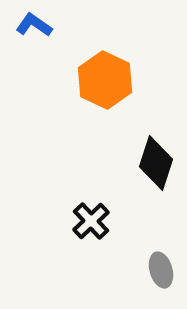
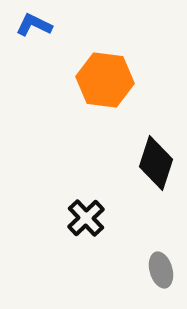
blue L-shape: rotated 9 degrees counterclockwise
orange hexagon: rotated 18 degrees counterclockwise
black cross: moved 5 px left, 3 px up
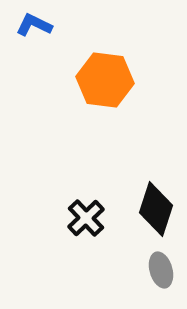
black diamond: moved 46 px down
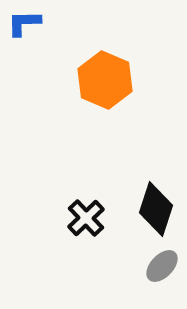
blue L-shape: moved 10 px left, 2 px up; rotated 27 degrees counterclockwise
orange hexagon: rotated 16 degrees clockwise
gray ellipse: moved 1 px right, 4 px up; rotated 60 degrees clockwise
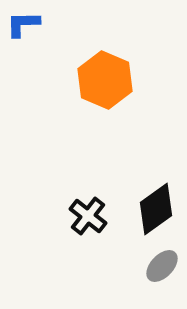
blue L-shape: moved 1 px left, 1 px down
black diamond: rotated 36 degrees clockwise
black cross: moved 2 px right, 2 px up; rotated 9 degrees counterclockwise
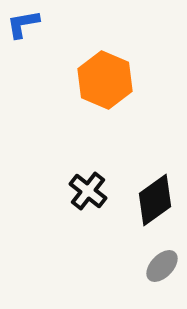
blue L-shape: rotated 9 degrees counterclockwise
black diamond: moved 1 px left, 9 px up
black cross: moved 25 px up
